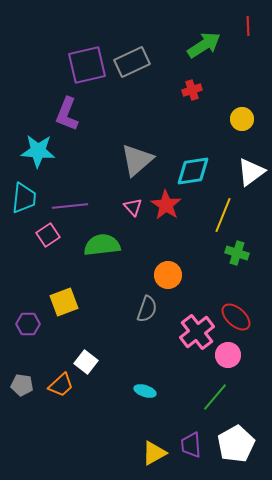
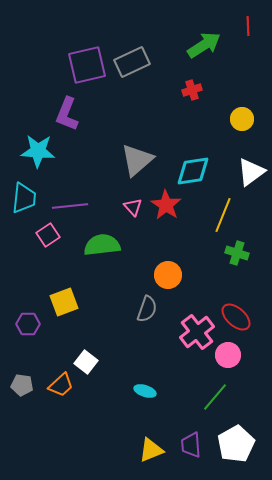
yellow triangle: moved 3 px left, 3 px up; rotated 8 degrees clockwise
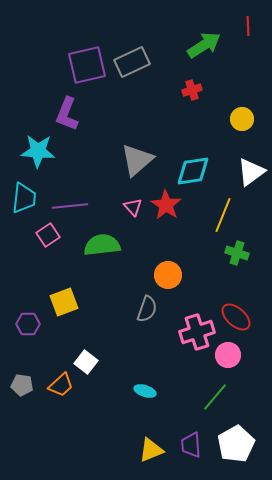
pink cross: rotated 20 degrees clockwise
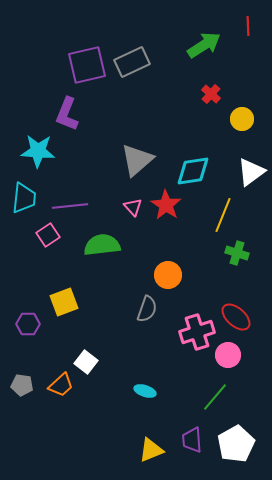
red cross: moved 19 px right, 4 px down; rotated 30 degrees counterclockwise
purple trapezoid: moved 1 px right, 5 px up
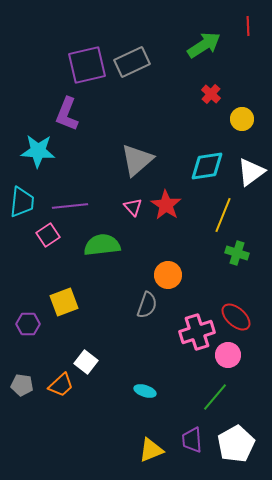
cyan diamond: moved 14 px right, 5 px up
cyan trapezoid: moved 2 px left, 4 px down
gray semicircle: moved 4 px up
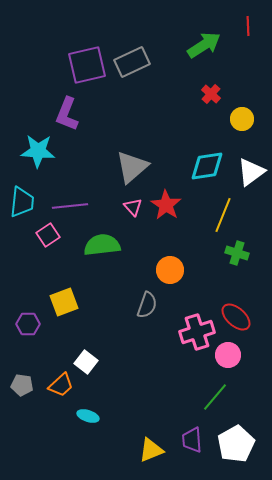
gray triangle: moved 5 px left, 7 px down
orange circle: moved 2 px right, 5 px up
cyan ellipse: moved 57 px left, 25 px down
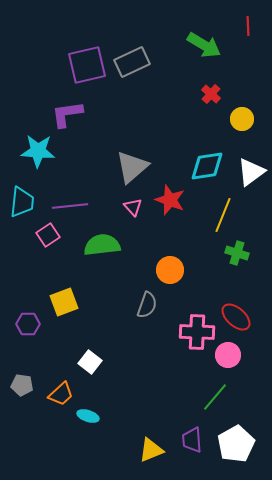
green arrow: rotated 64 degrees clockwise
purple L-shape: rotated 60 degrees clockwise
red star: moved 4 px right, 5 px up; rotated 12 degrees counterclockwise
pink cross: rotated 20 degrees clockwise
white square: moved 4 px right
orange trapezoid: moved 9 px down
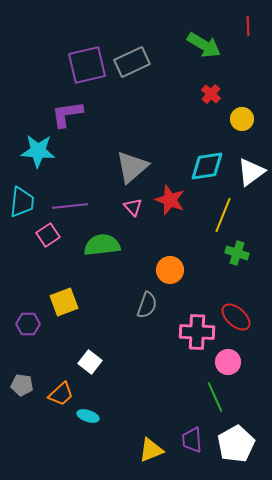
pink circle: moved 7 px down
green line: rotated 64 degrees counterclockwise
